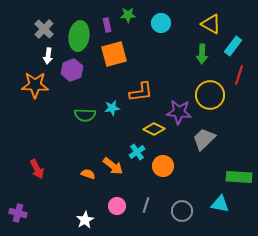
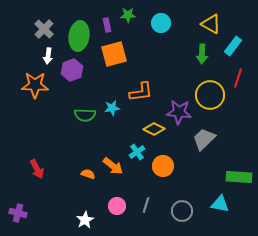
red line: moved 1 px left, 3 px down
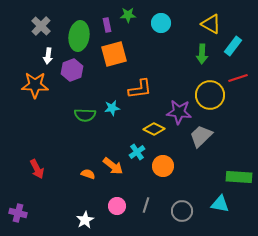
gray cross: moved 3 px left, 3 px up
red line: rotated 54 degrees clockwise
orange L-shape: moved 1 px left, 3 px up
gray trapezoid: moved 3 px left, 3 px up
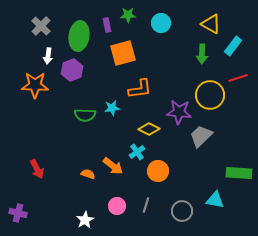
orange square: moved 9 px right, 1 px up
yellow diamond: moved 5 px left
orange circle: moved 5 px left, 5 px down
green rectangle: moved 4 px up
cyan triangle: moved 5 px left, 4 px up
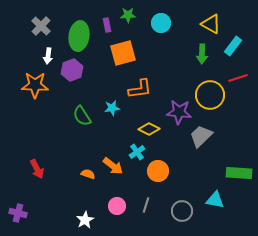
green semicircle: moved 3 px left, 1 px down; rotated 55 degrees clockwise
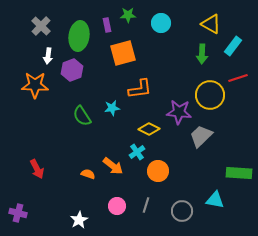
white star: moved 6 px left
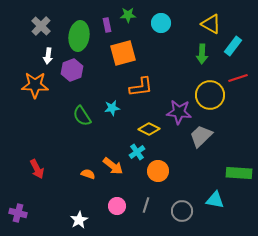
orange L-shape: moved 1 px right, 2 px up
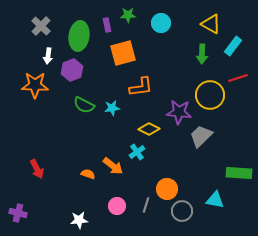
green semicircle: moved 2 px right, 11 px up; rotated 30 degrees counterclockwise
orange circle: moved 9 px right, 18 px down
white star: rotated 24 degrees clockwise
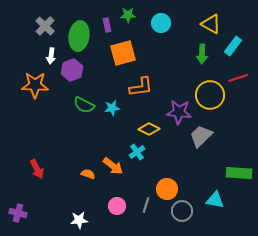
gray cross: moved 4 px right
white arrow: moved 3 px right
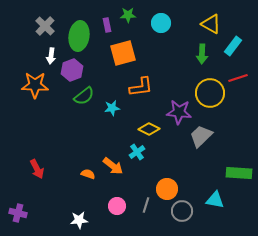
yellow circle: moved 2 px up
green semicircle: moved 9 px up; rotated 65 degrees counterclockwise
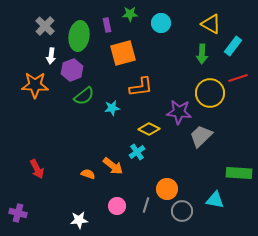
green star: moved 2 px right, 1 px up
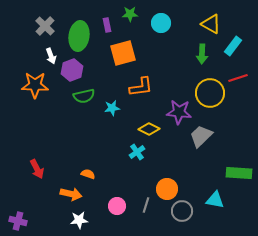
white arrow: rotated 28 degrees counterclockwise
green semicircle: rotated 25 degrees clockwise
orange arrow: moved 42 px left, 28 px down; rotated 25 degrees counterclockwise
purple cross: moved 8 px down
